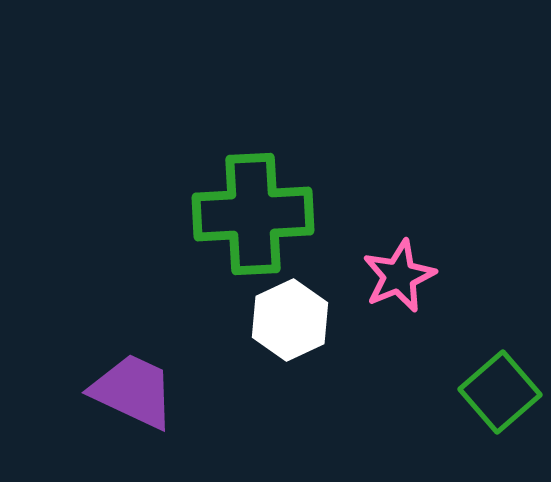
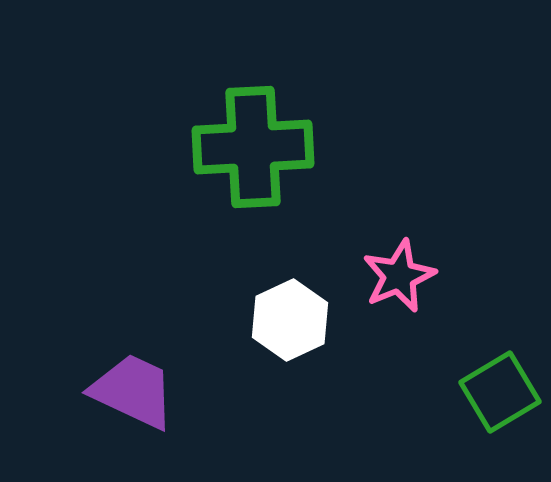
green cross: moved 67 px up
green square: rotated 10 degrees clockwise
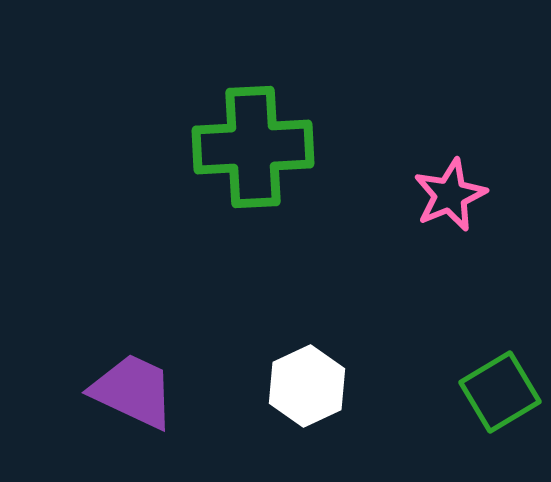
pink star: moved 51 px right, 81 px up
white hexagon: moved 17 px right, 66 px down
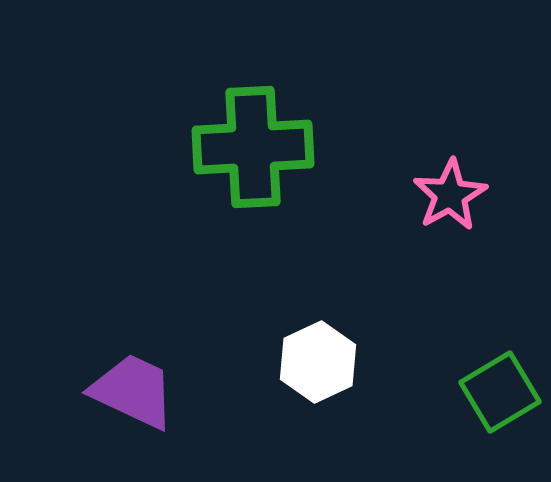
pink star: rotated 6 degrees counterclockwise
white hexagon: moved 11 px right, 24 px up
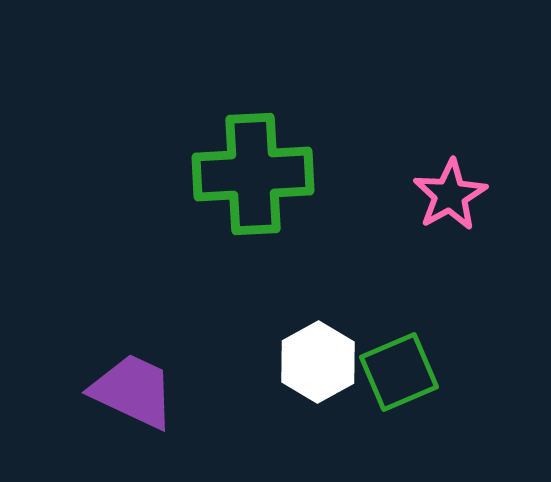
green cross: moved 27 px down
white hexagon: rotated 4 degrees counterclockwise
green square: moved 101 px left, 20 px up; rotated 8 degrees clockwise
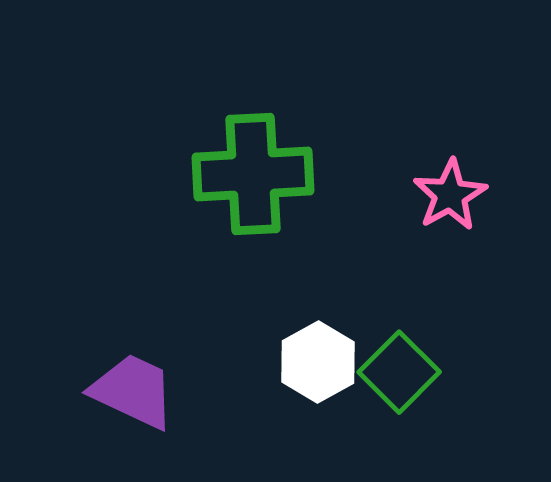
green square: rotated 22 degrees counterclockwise
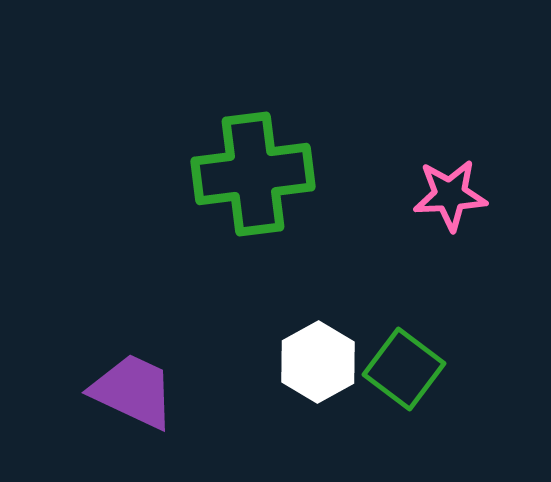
green cross: rotated 4 degrees counterclockwise
pink star: rotated 26 degrees clockwise
green square: moved 5 px right, 3 px up; rotated 8 degrees counterclockwise
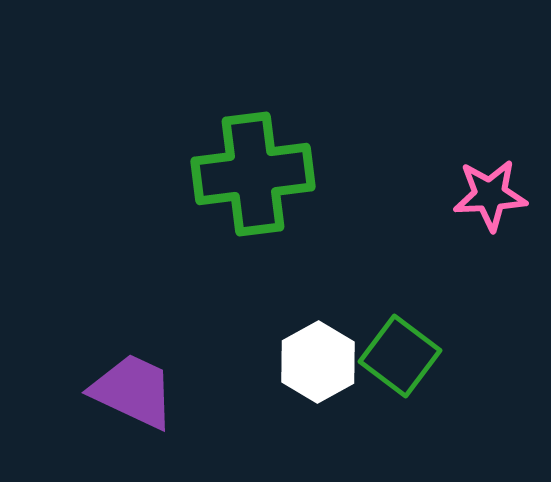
pink star: moved 40 px right
green square: moved 4 px left, 13 px up
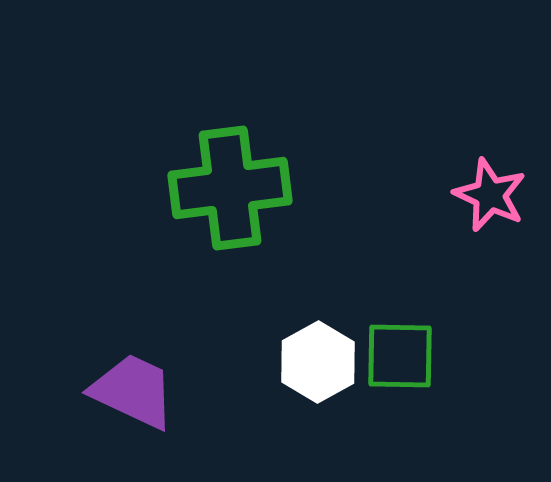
green cross: moved 23 px left, 14 px down
pink star: rotated 28 degrees clockwise
green square: rotated 36 degrees counterclockwise
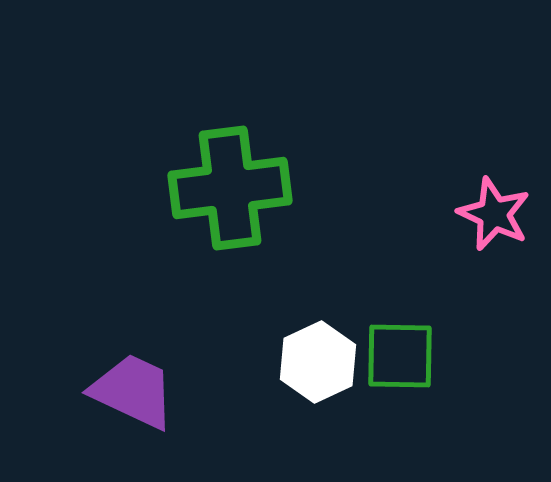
pink star: moved 4 px right, 19 px down
white hexagon: rotated 4 degrees clockwise
